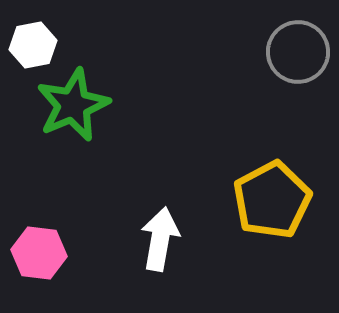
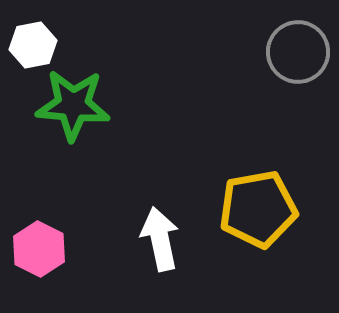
green star: rotated 28 degrees clockwise
yellow pentagon: moved 14 px left, 9 px down; rotated 18 degrees clockwise
white arrow: rotated 22 degrees counterclockwise
pink hexagon: moved 4 px up; rotated 20 degrees clockwise
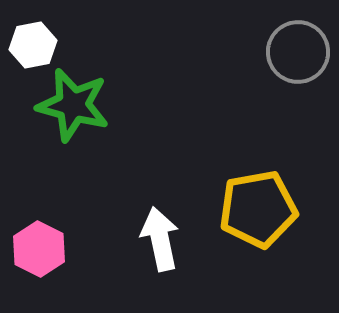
green star: rotated 10 degrees clockwise
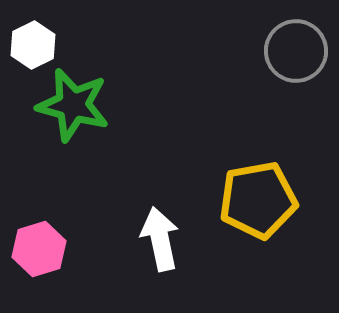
white hexagon: rotated 15 degrees counterclockwise
gray circle: moved 2 px left, 1 px up
yellow pentagon: moved 9 px up
pink hexagon: rotated 16 degrees clockwise
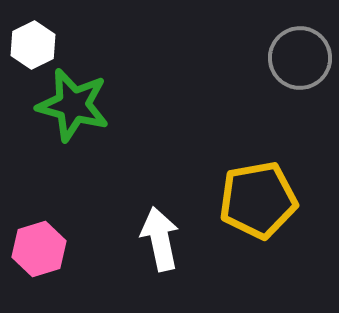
gray circle: moved 4 px right, 7 px down
